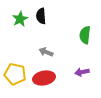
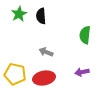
green star: moved 1 px left, 5 px up
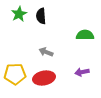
green semicircle: rotated 84 degrees clockwise
yellow pentagon: rotated 15 degrees counterclockwise
